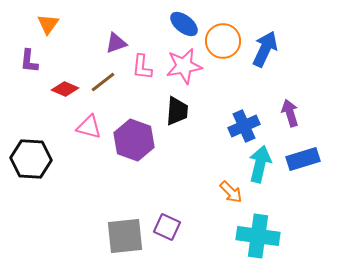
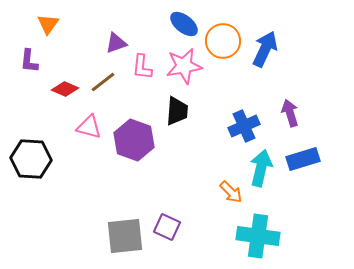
cyan arrow: moved 1 px right, 4 px down
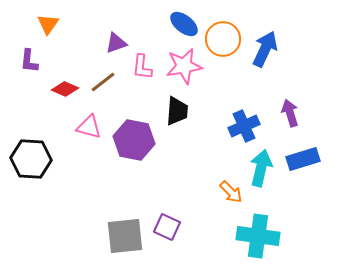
orange circle: moved 2 px up
purple hexagon: rotated 9 degrees counterclockwise
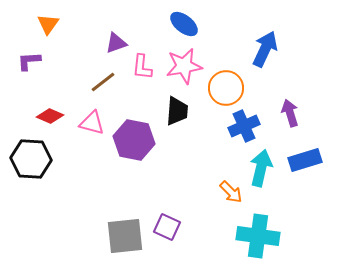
orange circle: moved 3 px right, 49 px down
purple L-shape: rotated 80 degrees clockwise
red diamond: moved 15 px left, 27 px down
pink triangle: moved 3 px right, 4 px up
blue rectangle: moved 2 px right, 1 px down
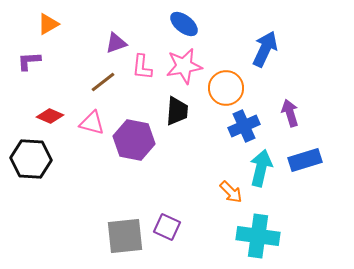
orange triangle: rotated 25 degrees clockwise
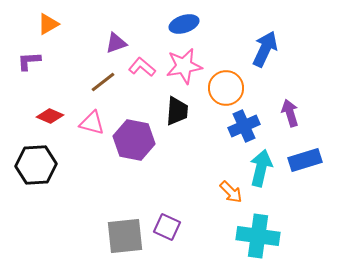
blue ellipse: rotated 56 degrees counterclockwise
pink L-shape: rotated 124 degrees clockwise
black hexagon: moved 5 px right, 6 px down; rotated 6 degrees counterclockwise
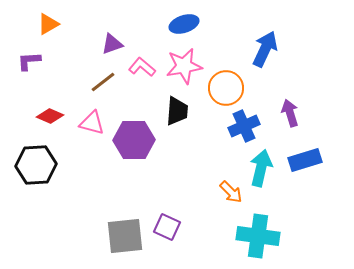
purple triangle: moved 4 px left, 1 px down
purple hexagon: rotated 12 degrees counterclockwise
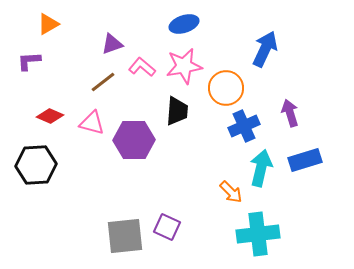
cyan cross: moved 2 px up; rotated 15 degrees counterclockwise
